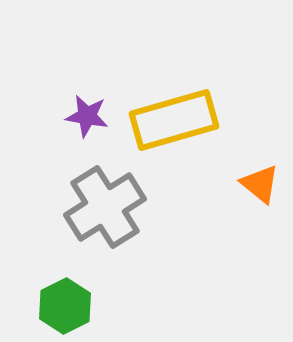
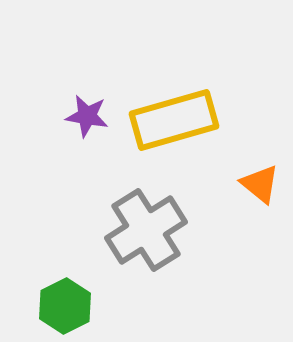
gray cross: moved 41 px right, 23 px down
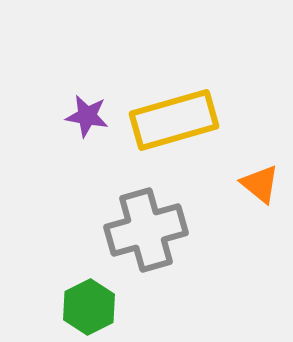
gray cross: rotated 16 degrees clockwise
green hexagon: moved 24 px right, 1 px down
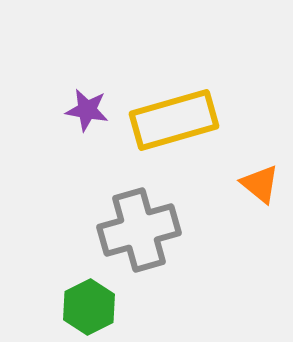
purple star: moved 6 px up
gray cross: moved 7 px left
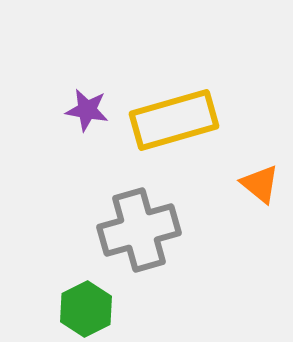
green hexagon: moved 3 px left, 2 px down
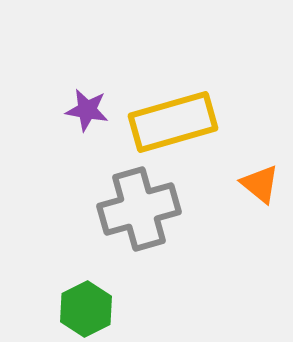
yellow rectangle: moved 1 px left, 2 px down
gray cross: moved 21 px up
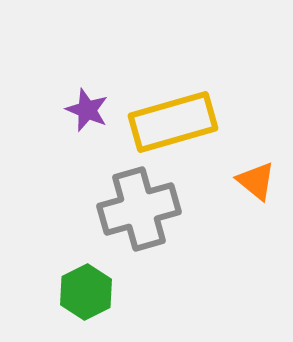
purple star: rotated 12 degrees clockwise
orange triangle: moved 4 px left, 3 px up
green hexagon: moved 17 px up
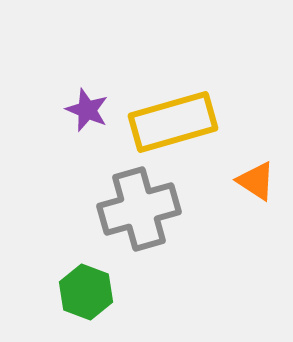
orange triangle: rotated 6 degrees counterclockwise
green hexagon: rotated 12 degrees counterclockwise
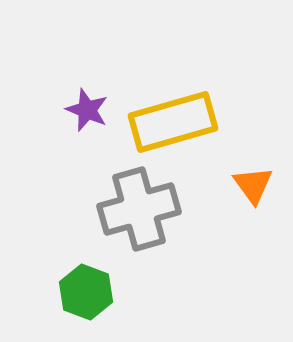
orange triangle: moved 3 px left, 4 px down; rotated 21 degrees clockwise
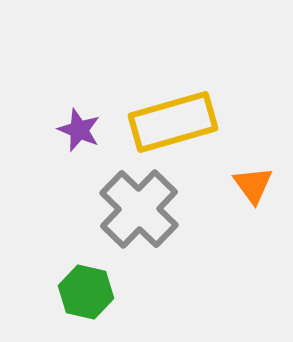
purple star: moved 8 px left, 20 px down
gray cross: rotated 30 degrees counterclockwise
green hexagon: rotated 8 degrees counterclockwise
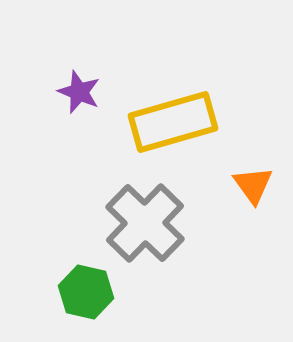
purple star: moved 38 px up
gray cross: moved 6 px right, 14 px down
